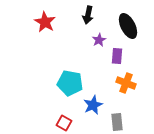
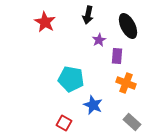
cyan pentagon: moved 1 px right, 4 px up
blue star: rotated 24 degrees counterclockwise
gray rectangle: moved 15 px right; rotated 42 degrees counterclockwise
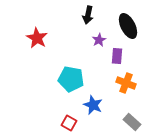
red star: moved 8 px left, 16 px down
red square: moved 5 px right
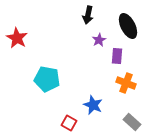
red star: moved 20 px left
cyan pentagon: moved 24 px left
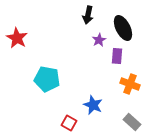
black ellipse: moved 5 px left, 2 px down
orange cross: moved 4 px right, 1 px down
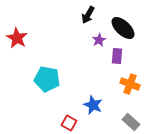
black arrow: rotated 18 degrees clockwise
black ellipse: rotated 20 degrees counterclockwise
gray rectangle: moved 1 px left
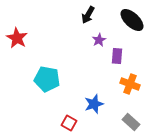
black ellipse: moved 9 px right, 8 px up
blue star: moved 1 px right, 1 px up; rotated 30 degrees clockwise
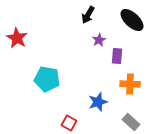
orange cross: rotated 18 degrees counterclockwise
blue star: moved 4 px right, 2 px up
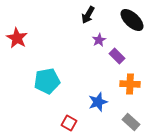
purple rectangle: rotated 49 degrees counterclockwise
cyan pentagon: moved 2 px down; rotated 20 degrees counterclockwise
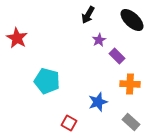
cyan pentagon: rotated 25 degrees clockwise
